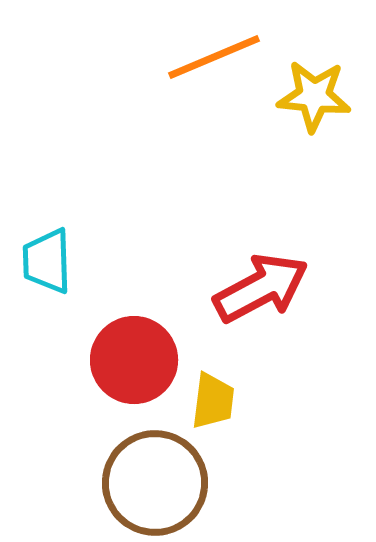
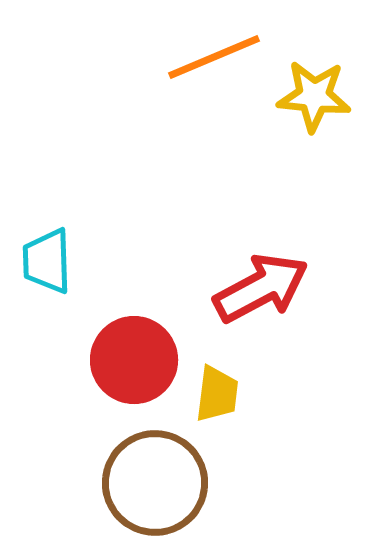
yellow trapezoid: moved 4 px right, 7 px up
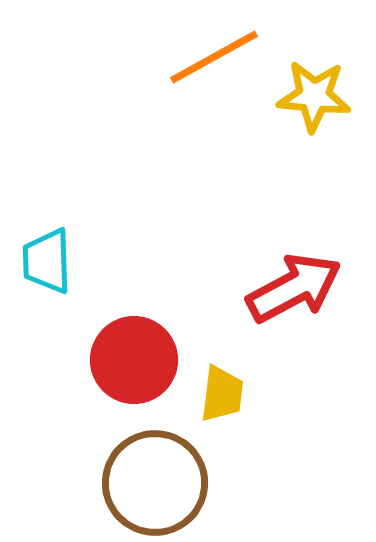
orange line: rotated 6 degrees counterclockwise
red arrow: moved 33 px right
yellow trapezoid: moved 5 px right
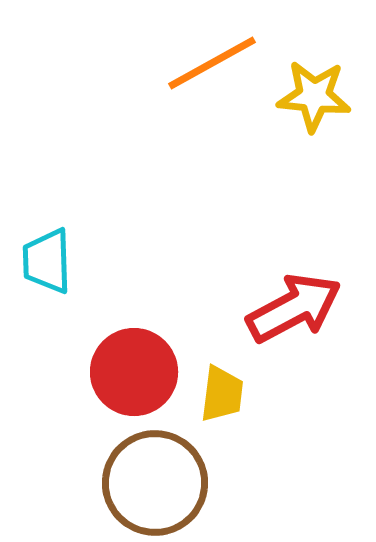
orange line: moved 2 px left, 6 px down
red arrow: moved 20 px down
red circle: moved 12 px down
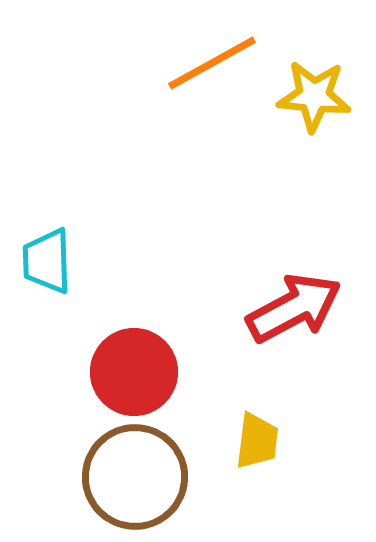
yellow trapezoid: moved 35 px right, 47 px down
brown circle: moved 20 px left, 6 px up
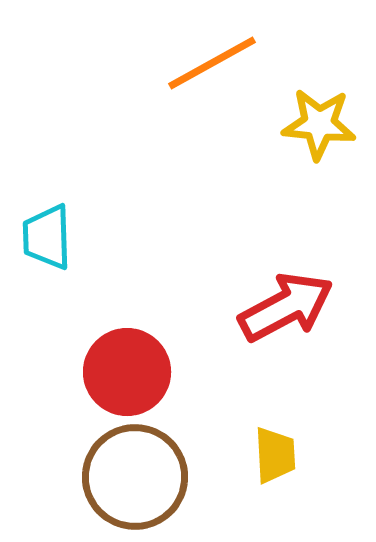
yellow star: moved 5 px right, 28 px down
cyan trapezoid: moved 24 px up
red arrow: moved 8 px left, 1 px up
red circle: moved 7 px left
yellow trapezoid: moved 18 px right, 14 px down; rotated 10 degrees counterclockwise
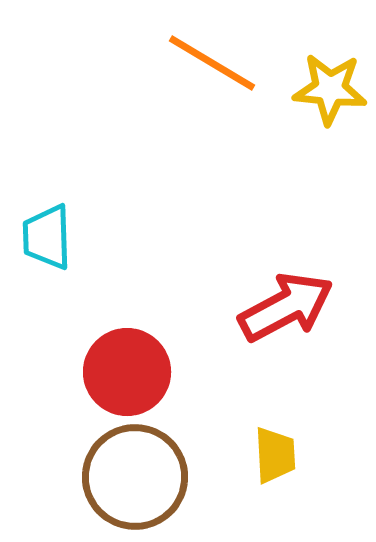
orange line: rotated 60 degrees clockwise
yellow star: moved 11 px right, 35 px up
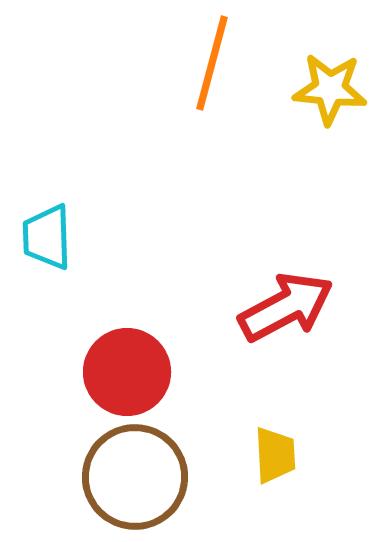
orange line: rotated 74 degrees clockwise
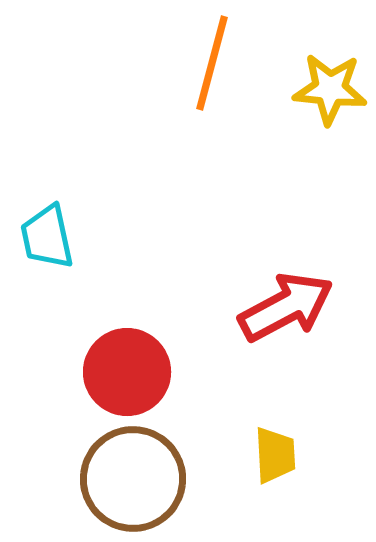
cyan trapezoid: rotated 10 degrees counterclockwise
brown circle: moved 2 px left, 2 px down
